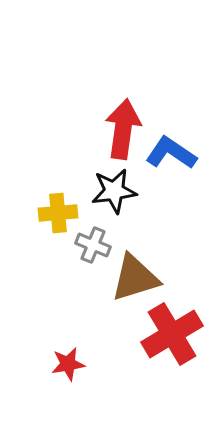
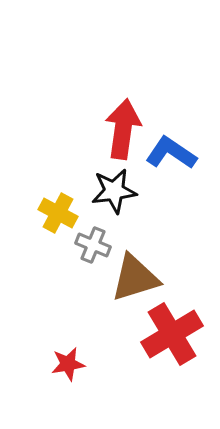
yellow cross: rotated 33 degrees clockwise
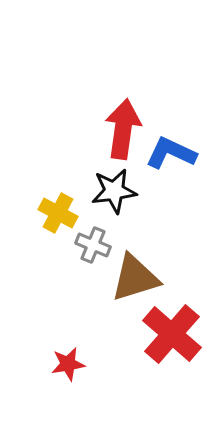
blue L-shape: rotated 9 degrees counterclockwise
red cross: rotated 18 degrees counterclockwise
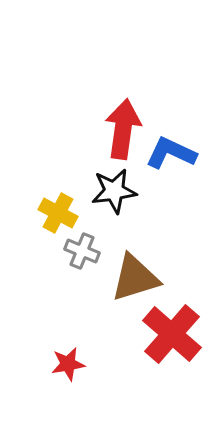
gray cross: moved 11 px left, 6 px down
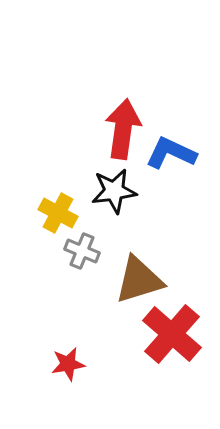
brown triangle: moved 4 px right, 2 px down
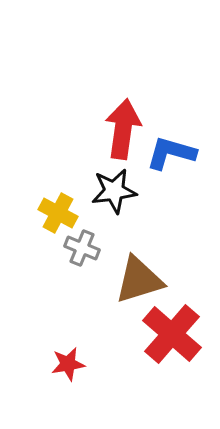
blue L-shape: rotated 9 degrees counterclockwise
gray cross: moved 3 px up
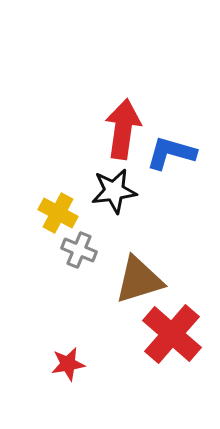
gray cross: moved 3 px left, 2 px down
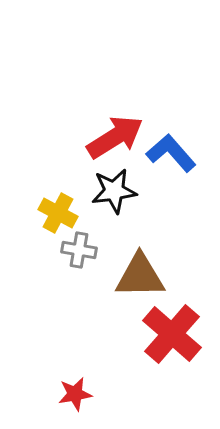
red arrow: moved 8 px left, 8 px down; rotated 50 degrees clockwise
blue L-shape: rotated 33 degrees clockwise
gray cross: rotated 12 degrees counterclockwise
brown triangle: moved 1 px right, 4 px up; rotated 16 degrees clockwise
red star: moved 7 px right, 30 px down
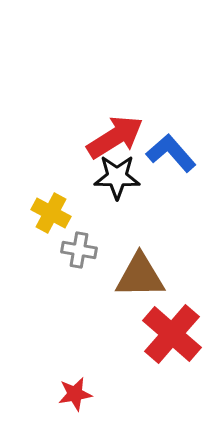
black star: moved 3 px right, 14 px up; rotated 9 degrees clockwise
yellow cross: moved 7 px left
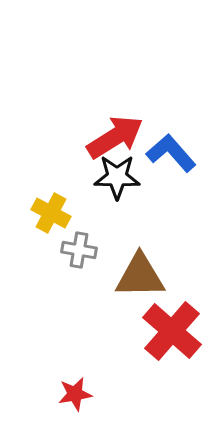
red cross: moved 3 px up
